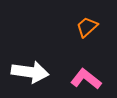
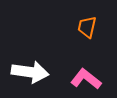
orange trapezoid: rotated 35 degrees counterclockwise
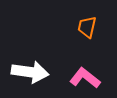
pink L-shape: moved 1 px left, 1 px up
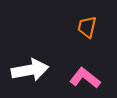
white arrow: moved 2 px up; rotated 18 degrees counterclockwise
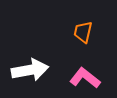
orange trapezoid: moved 4 px left, 5 px down
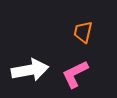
pink L-shape: moved 10 px left, 4 px up; rotated 64 degrees counterclockwise
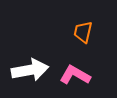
pink L-shape: moved 1 px down; rotated 56 degrees clockwise
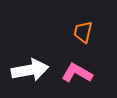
pink L-shape: moved 2 px right, 2 px up
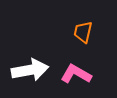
pink L-shape: moved 1 px left, 1 px down
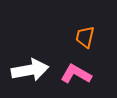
orange trapezoid: moved 2 px right, 5 px down
